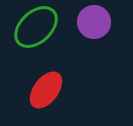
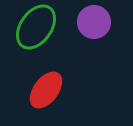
green ellipse: rotated 12 degrees counterclockwise
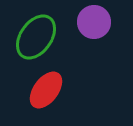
green ellipse: moved 10 px down
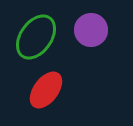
purple circle: moved 3 px left, 8 px down
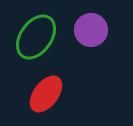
red ellipse: moved 4 px down
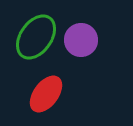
purple circle: moved 10 px left, 10 px down
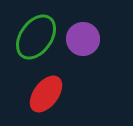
purple circle: moved 2 px right, 1 px up
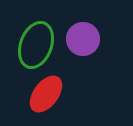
green ellipse: moved 8 px down; rotated 15 degrees counterclockwise
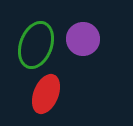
red ellipse: rotated 15 degrees counterclockwise
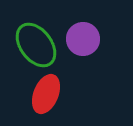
green ellipse: rotated 57 degrees counterclockwise
